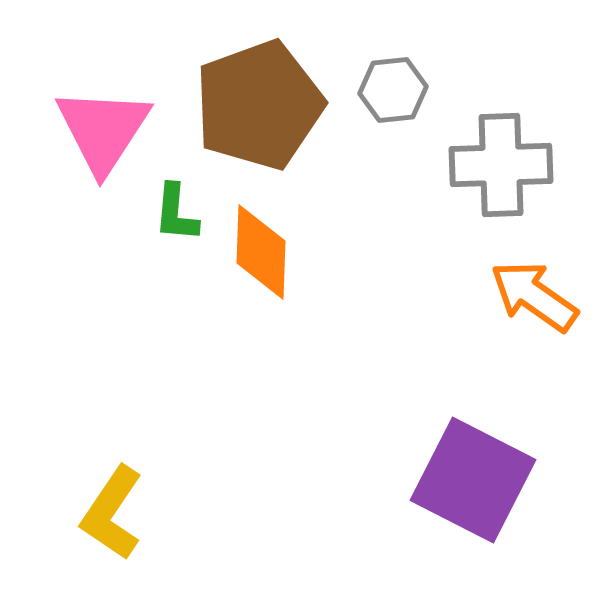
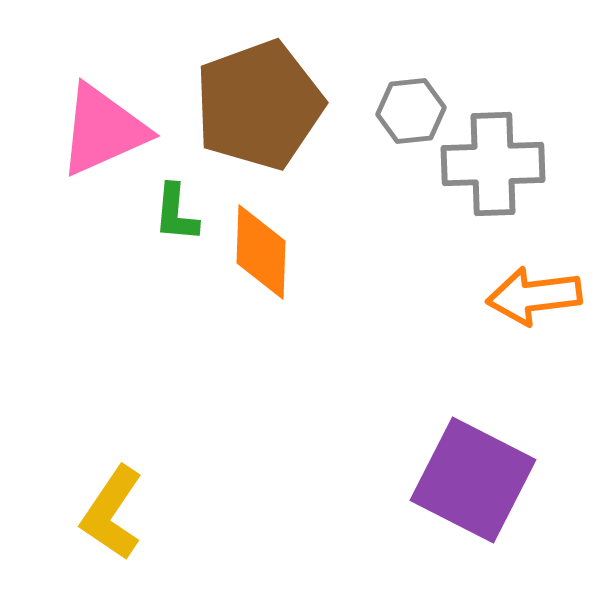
gray hexagon: moved 18 px right, 21 px down
pink triangle: rotated 33 degrees clockwise
gray cross: moved 8 px left, 1 px up
orange arrow: rotated 42 degrees counterclockwise
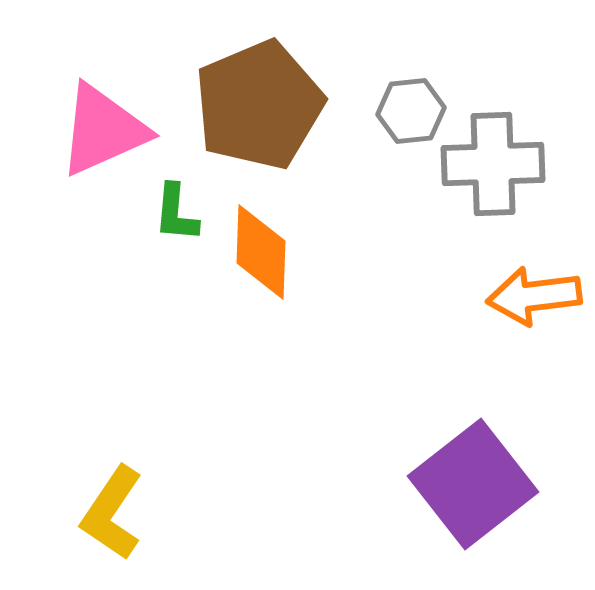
brown pentagon: rotated 3 degrees counterclockwise
purple square: moved 4 px down; rotated 25 degrees clockwise
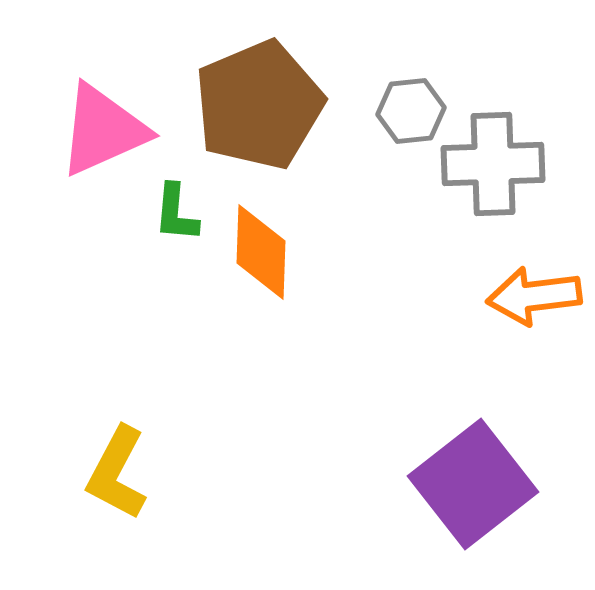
yellow L-shape: moved 5 px right, 40 px up; rotated 6 degrees counterclockwise
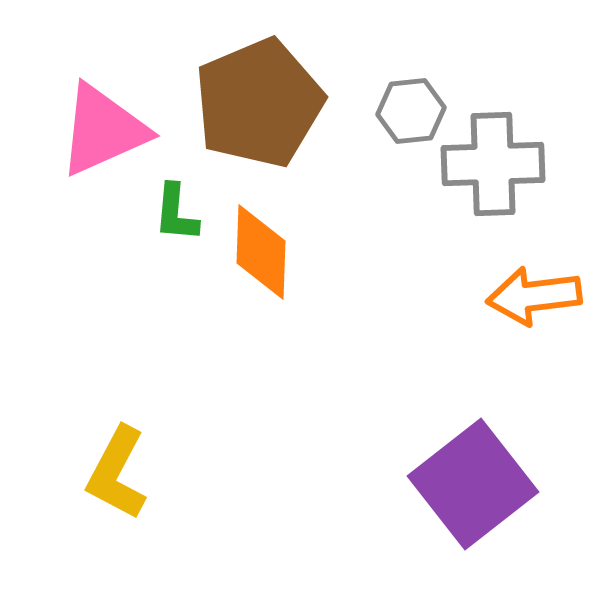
brown pentagon: moved 2 px up
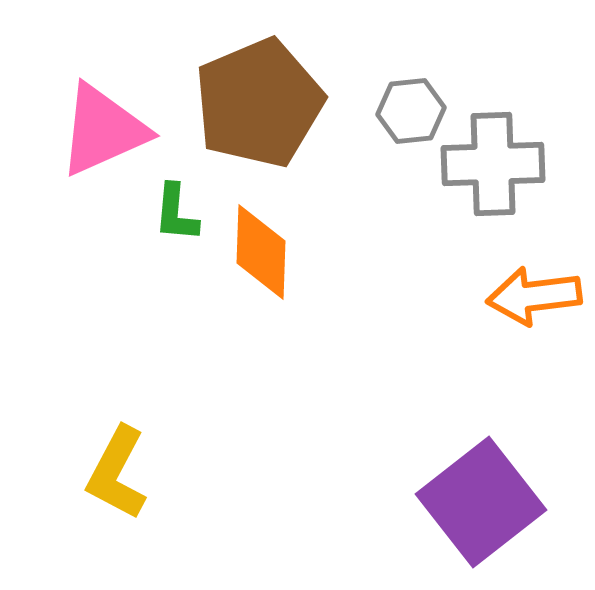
purple square: moved 8 px right, 18 px down
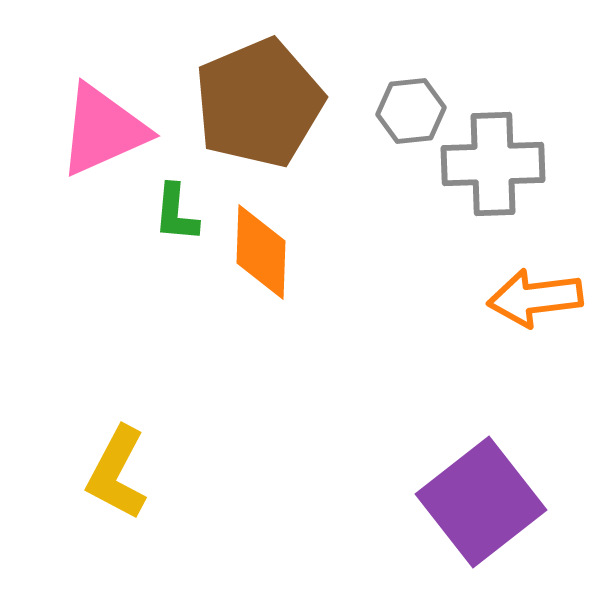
orange arrow: moved 1 px right, 2 px down
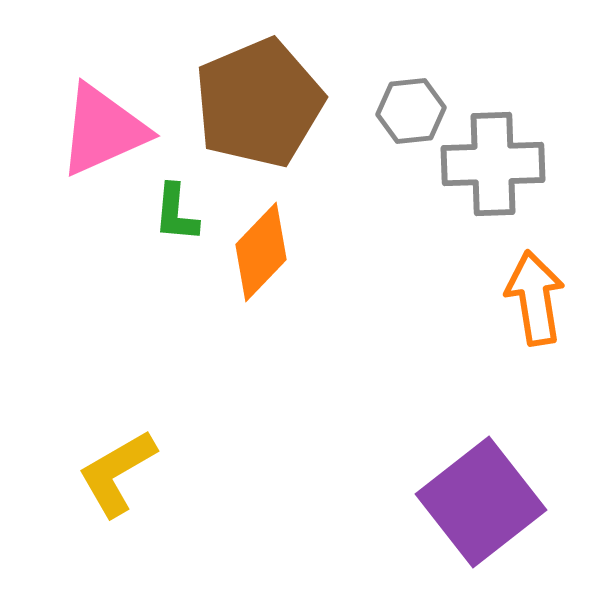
orange diamond: rotated 42 degrees clockwise
orange arrow: rotated 88 degrees clockwise
yellow L-shape: rotated 32 degrees clockwise
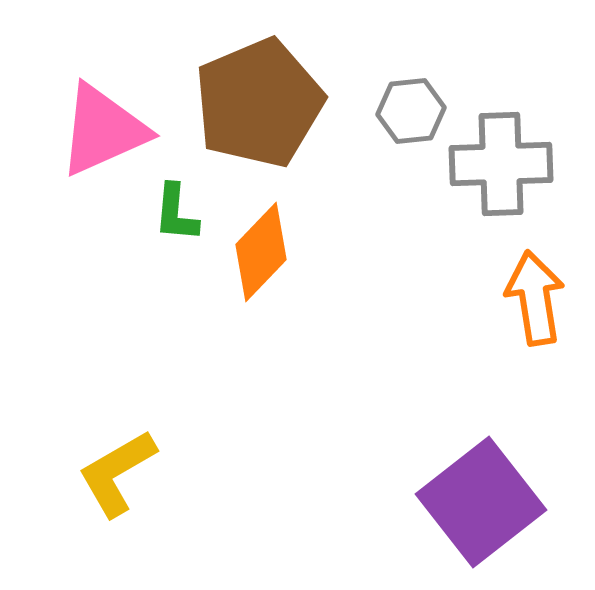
gray cross: moved 8 px right
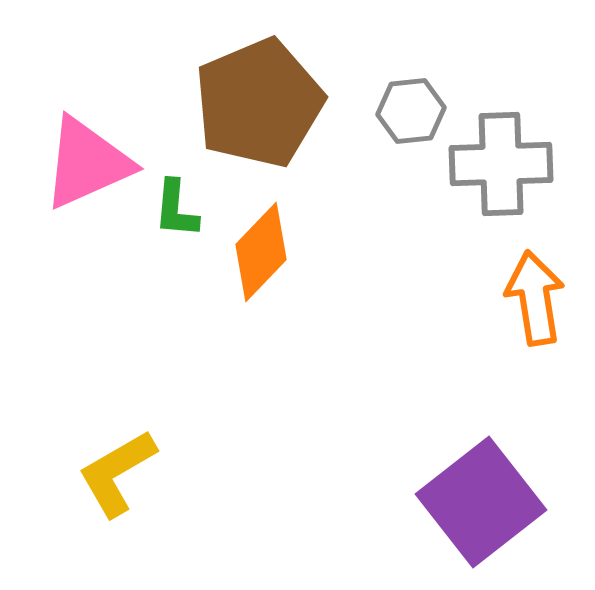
pink triangle: moved 16 px left, 33 px down
green L-shape: moved 4 px up
